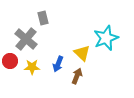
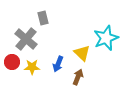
red circle: moved 2 px right, 1 px down
brown arrow: moved 1 px right, 1 px down
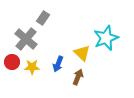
gray rectangle: rotated 48 degrees clockwise
